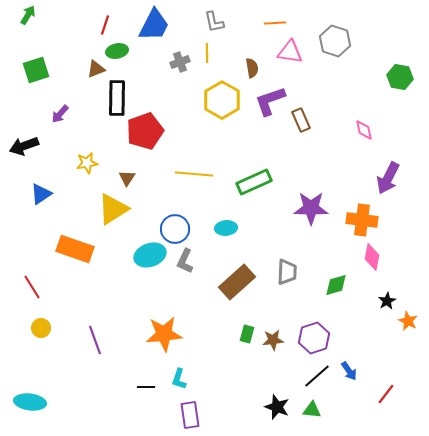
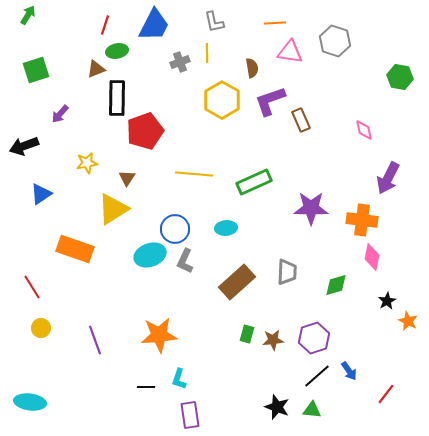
orange star at (164, 334): moved 5 px left, 1 px down
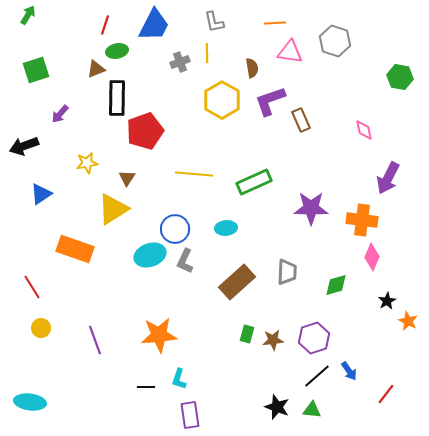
pink diamond at (372, 257): rotated 12 degrees clockwise
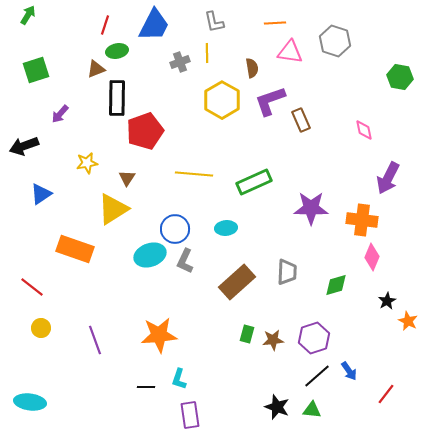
red line at (32, 287): rotated 20 degrees counterclockwise
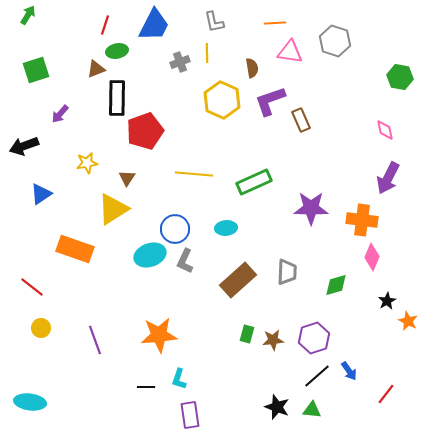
yellow hexagon at (222, 100): rotated 6 degrees counterclockwise
pink diamond at (364, 130): moved 21 px right
brown rectangle at (237, 282): moved 1 px right, 2 px up
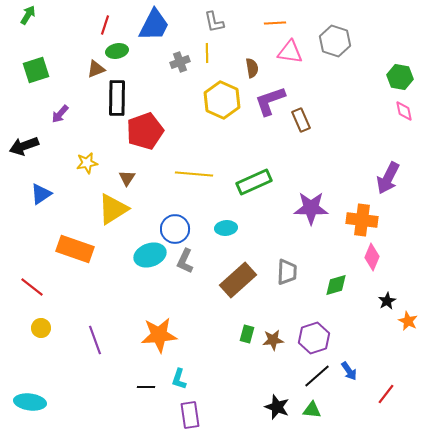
pink diamond at (385, 130): moved 19 px right, 19 px up
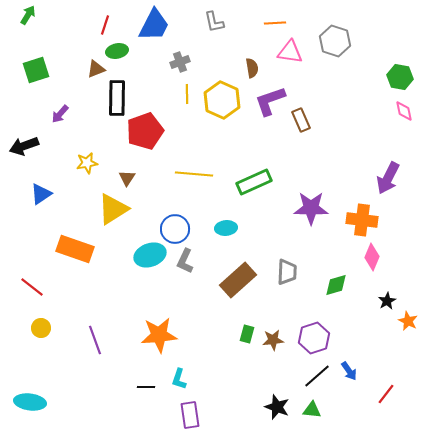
yellow line at (207, 53): moved 20 px left, 41 px down
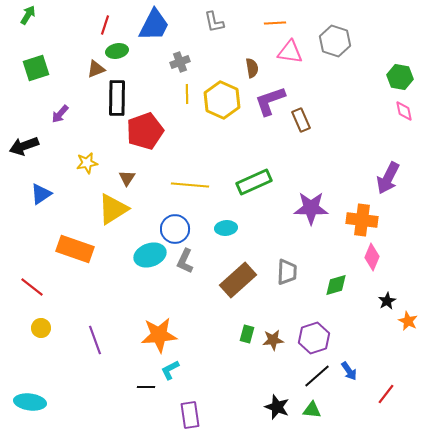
green square at (36, 70): moved 2 px up
yellow line at (194, 174): moved 4 px left, 11 px down
cyan L-shape at (179, 379): moved 9 px left, 9 px up; rotated 45 degrees clockwise
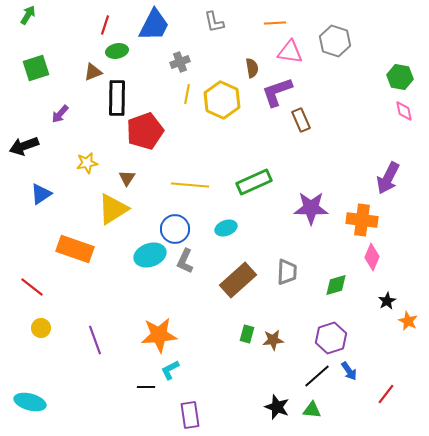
brown triangle at (96, 69): moved 3 px left, 3 px down
yellow line at (187, 94): rotated 12 degrees clockwise
purple L-shape at (270, 101): moved 7 px right, 9 px up
cyan ellipse at (226, 228): rotated 15 degrees counterclockwise
purple hexagon at (314, 338): moved 17 px right
cyan ellipse at (30, 402): rotated 8 degrees clockwise
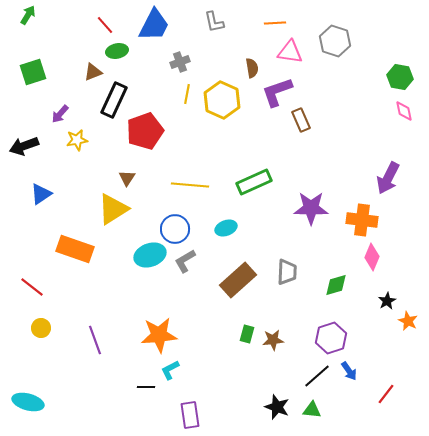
red line at (105, 25): rotated 60 degrees counterclockwise
green square at (36, 68): moved 3 px left, 4 px down
black rectangle at (117, 98): moved 3 px left, 2 px down; rotated 24 degrees clockwise
yellow star at (87, 163): moved 10 px left, 23 px up
gray L-shape at (185, 261): rotated 35 degrees clockwise
cyan ellipse at (30, 402): moved 2 px left
